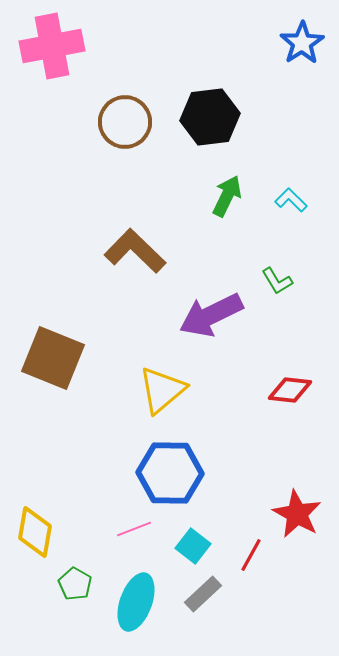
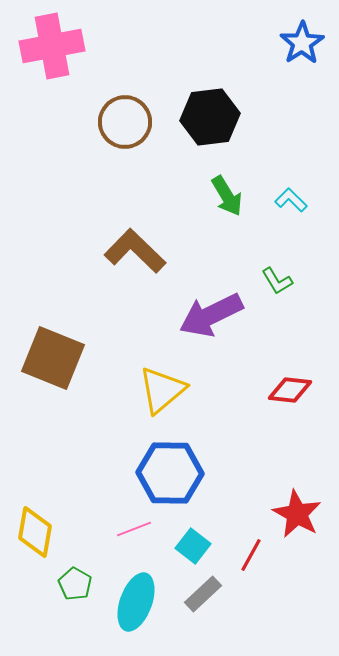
green arrow: rotated 123 degrees clockwise
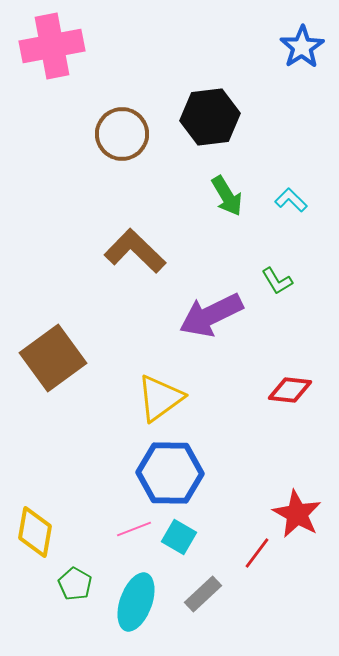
blue star: moved 4 px down
brown circle: moved 3 px left, 12 px down
brown square: rotated 32 degrees clockwise
yellow triangle: moved 2 px left, 8 px down; rotated 4 degrees clockwise
cyan square: moved 14 px left, 9 px up; rotated 8 degrees counterclockwise
red line: moved 6 px right, 2 px up; rotated 8 degrees clockwise
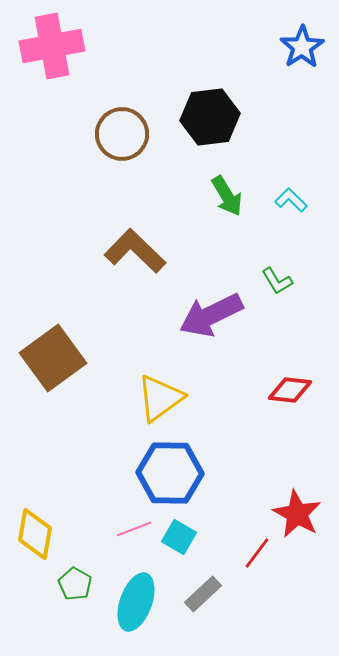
yellow diamond: moved 2 px down
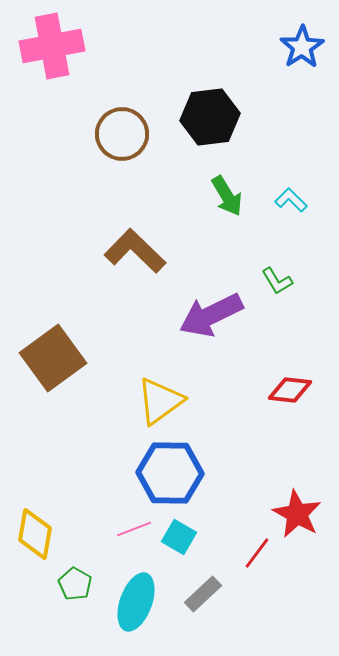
yellow triangle: moved 3 px down
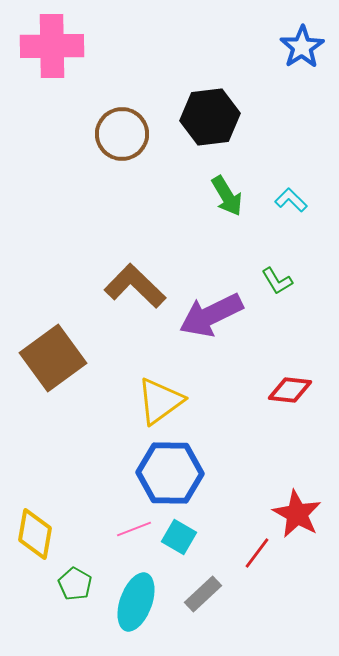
pink cross: rotated 10 degrees clockwise
brown L-shape: moved 35 px down
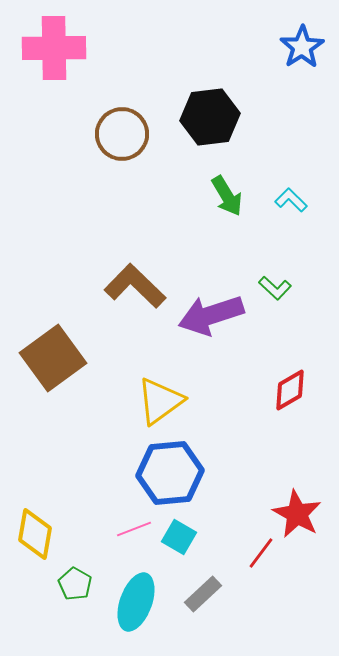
pink cross: moved 2 px right, 2 px down
green L-shape: moved 2 px left, 7 px down; rotated 16 degrees counterclockwise
purple arrow: rotated 8 degrees clockwise
red diamond: rotated 36 degrees counterclockwise
blue hexagon: rotated 6 degrees counterclockwise
red line: moved 4 px right
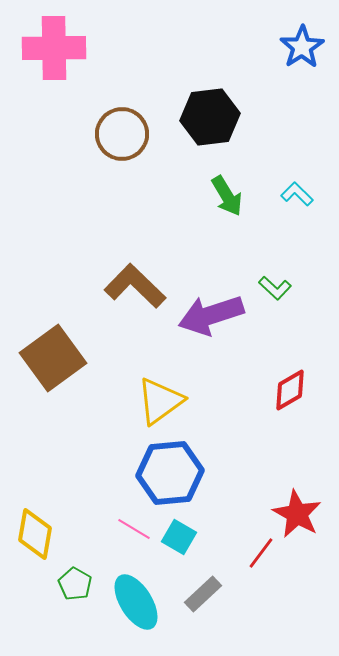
cyan L-shape: moved 6 px right, 6 px up
pink line: rotated 52 degrees clockwise
cyan ellipse: rotated 52 degrees counterclockwise
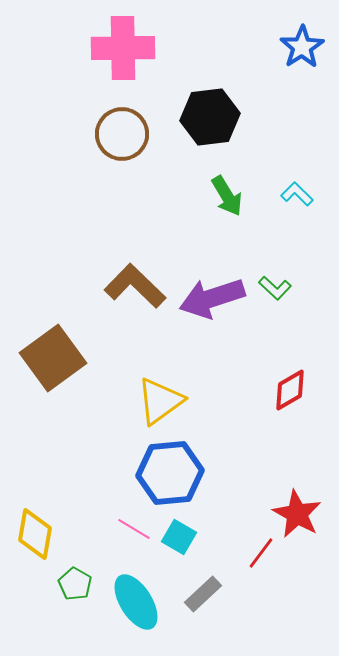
pink cross: moved 69 px right
purple arrow: moved 1 px right, 17 px up
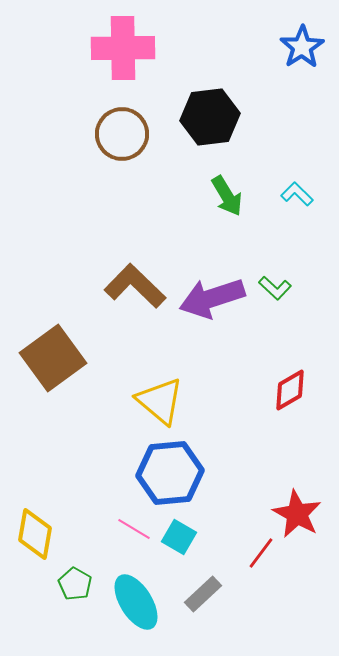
yellow triangle: rotated 44 degrees counterclockwise
